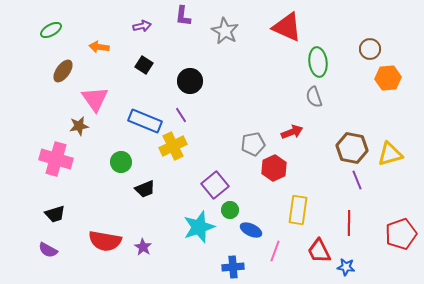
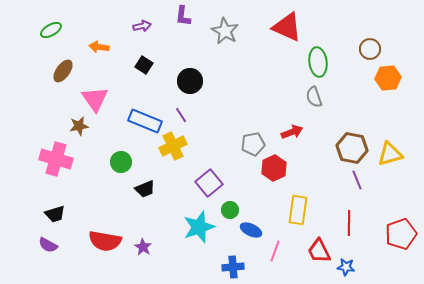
purple square at (215, 185): moved 6 px left, 2 px up
purple semicircle at (48, 250): moved 5 px up
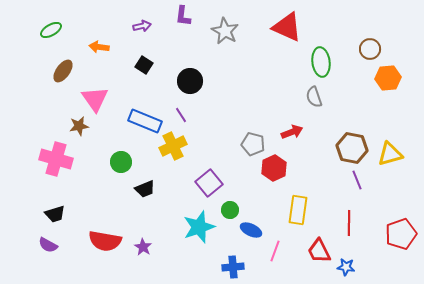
green ellipse at (318, 62): moved 3 px right
gray pentagon at (253, 144): rotated 25 degrees clockwise
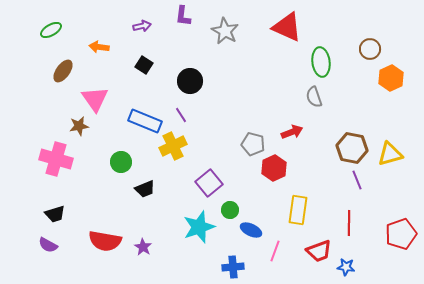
orange hexagon at (388, 78): moved 3 px right; rotated 20 degrees counterclockwise
red trapezoid at (319, 251): rotated 84 degrees counterclockwise
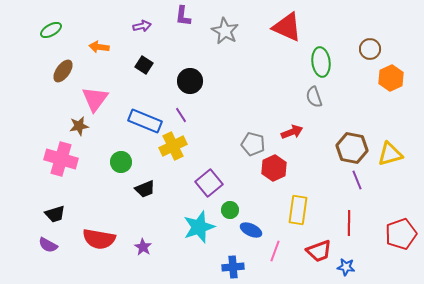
pink triangle at (95, 99): rotated 12 degrees clockwise
pink cross at (56, 159): moved 5 px right
red semicircle at (105, 241): moved 6 px left, 2 px up
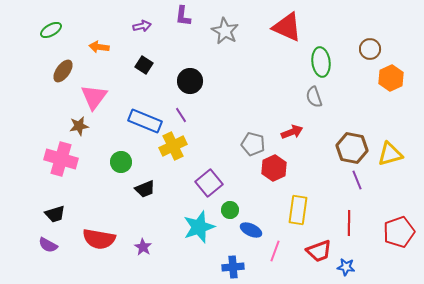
pink triangle at (95, 99): moved 1 px left, 2 px up
red pentagon at (401, 234): moved 2 px left, 2 px up
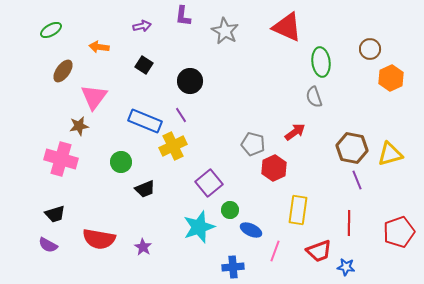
red arrow at (292, 132): moved 3 px right; rotated 15 degrees counterclockwise
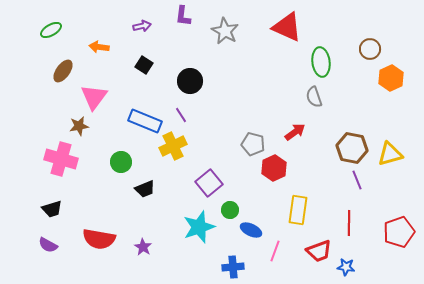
black trapezoid at (55, 214): moved 3 px left, 5 px up
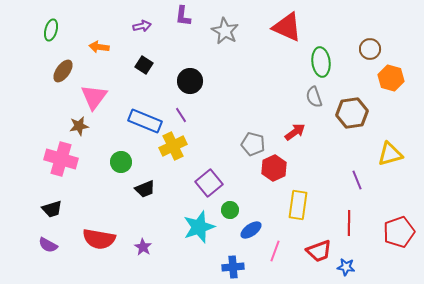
green ellipse at (51, 30): rotated 45 degrees counterclockwise
orange hexagon at (391, 78): rotated 20 degrees counterclockwise
brown hexagon at (352, 148): moved 35 px up; rotated 20 degrees counterclockwise
yellow rectangle at (298, 210): moved 5 px up
blue ellipse at (251, 230): rotated 60 degrees counterclockwise
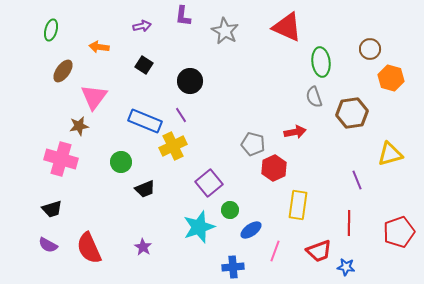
red arrow at (295, 132): rotated 25 degrees clockwise
red semicircle at (99, 239): moved 10 px left, 9 px down; rotated 56 degrees clockwise
